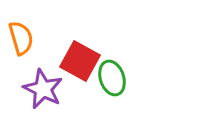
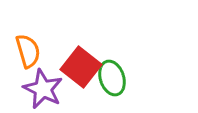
orange semicircle: moved 7 px right, 13 px down
red square: moved 1 px right, 6 px down; rotated 9 degrees clockwise
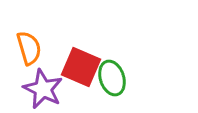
orange semicircle: moved 1 px right, 3 px up
red square: rotated 15 degrees counterclockwise
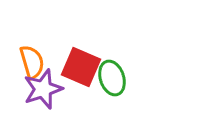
orange semicircle: moved 3 px right, 14 px down
purple star: rotated 27 degrees clockwise
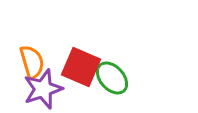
green ellipse: rotated 24 degrees counterclockwise
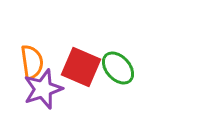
orange semicircle: rotated 8 degrees clockwise
green ellipse: moved 6 px right, 10 px up
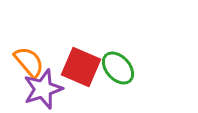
orange semicircle: moved 3 px left; rotated 32 degrees counterclockwise
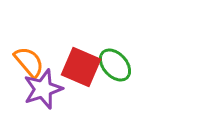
green ellipse: moved 3 px left, 3 px up
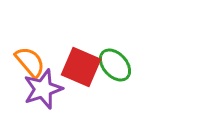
orange semicircle: moved 1 px right
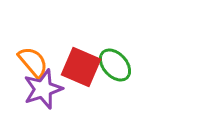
orange semicircle: moved 3 px right
